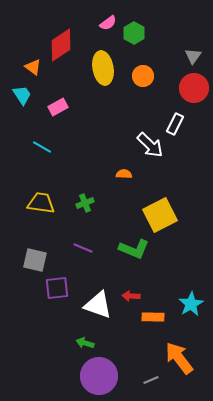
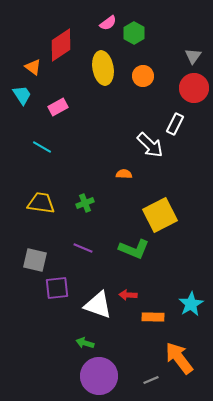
red arrow: moved 3 px left, 1 px up
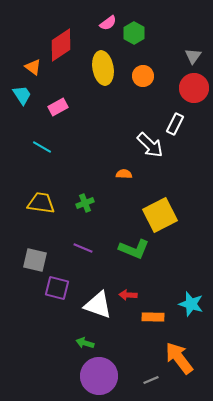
purple square: rotated 20 degrees clockwise
cyan star: rotated 25 degrees counterclockwise
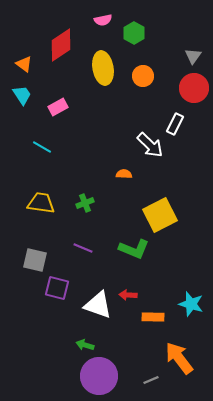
pink semicircle: moved 5 px left, 3 px up; rotated 24 degrees clockwise
orange triangle: moved 9 px left, 3 px up
green arrow: moved 2 px down
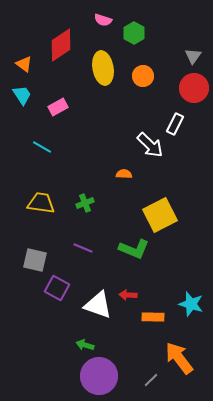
pink semicircle: rotated 30 degrees clockwise
purple square: rotated 15 degrees clockwise
gray line: rotated 21 degrees counterclockwise
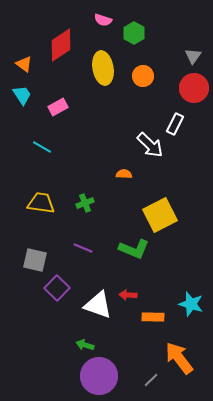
purple square: rotated 15 degrees clockwise
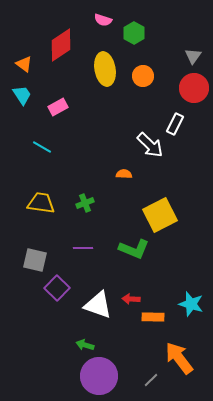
yellow ellipse: moved 2 px right, 1 px down
purple line: rotated 24 degrees counterclockwise
red arrow: moved 3 px right, 4 px down
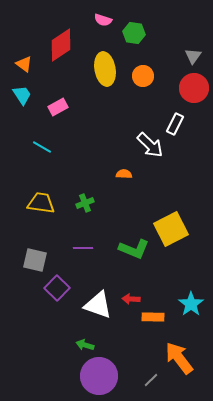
green hexagon: rotated 20 degrees counterclockwise
yellow square: moved 11 px right, 14 px down
cyan star: rotated 20 degrees clockwise
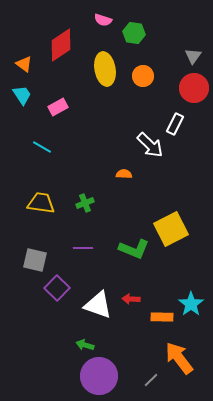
orange rectangle: moved 9 px right
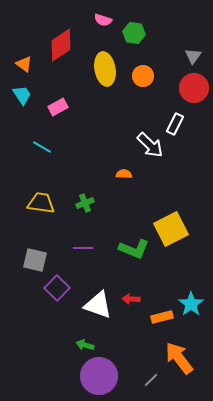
orange rectangle: rotated 15 degrees counterclockwise
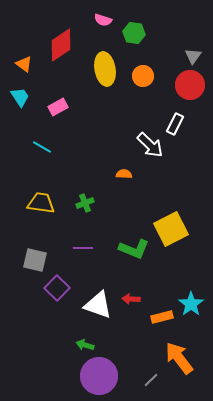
red circle: moved 4 px left, 3 px up
cyan trapezoid: moved 2 px left, 2 px down
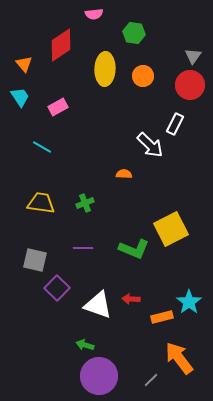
pink semicircle: moved 9 px left, 6 px up; rotated 24 degrees counterclockwise
orange triangle: rotated 12 degrees clockwise
yellow ellipse: rotated 12 degrees clockwise
cyan star: moved 2 px left, 2 px up
